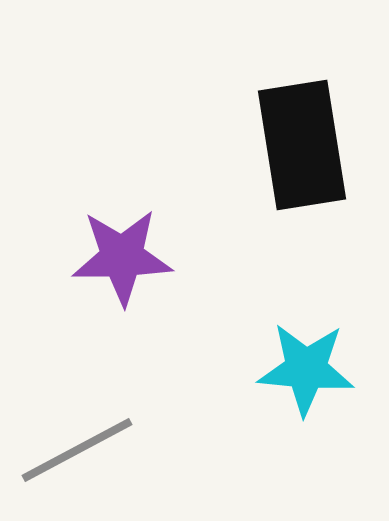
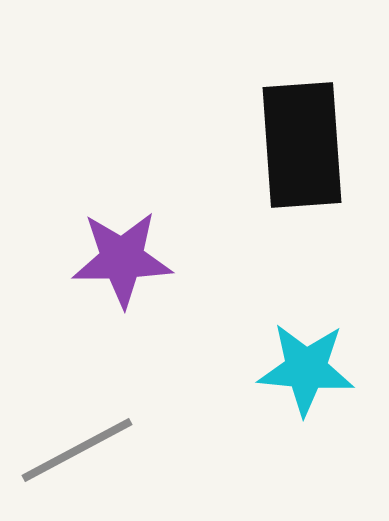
black rectangle: rotated 5 degrees clockwise
purple star: moved 2 px down
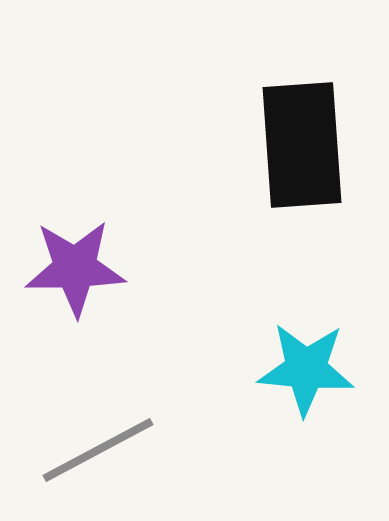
purple star: moved 47 px left, 9 px down
gray line: moved 21 px right
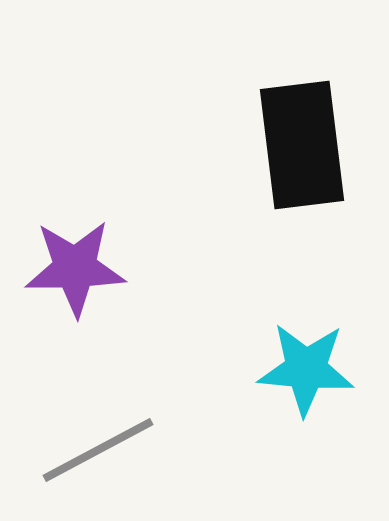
black rectangle: rotated 3 degrees counterclockwise
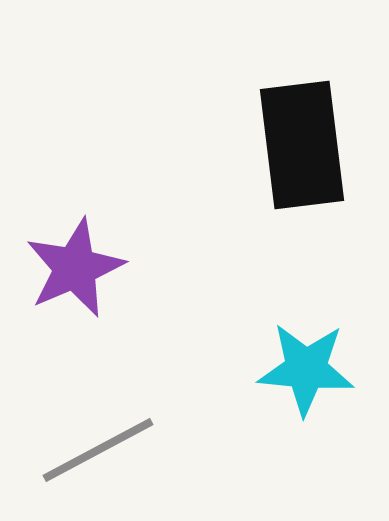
purple star: rotated 22 degrees counterclockwise
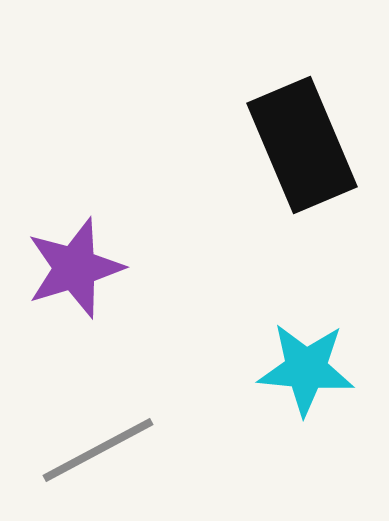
black rectangle: rotated 16 degrees counterclockwise
purple star: rotated 6 degrees clockwise
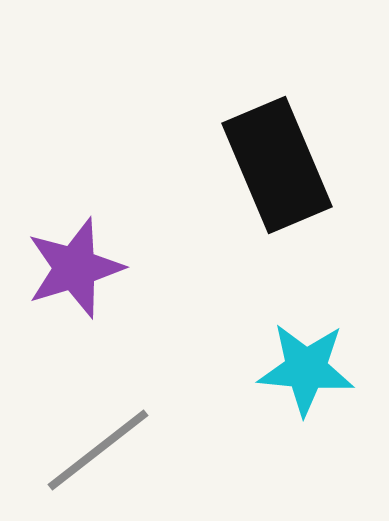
black rectangle: moved 25 px left, 20 px down
gray line: rotated 10 degrees counterclockwise
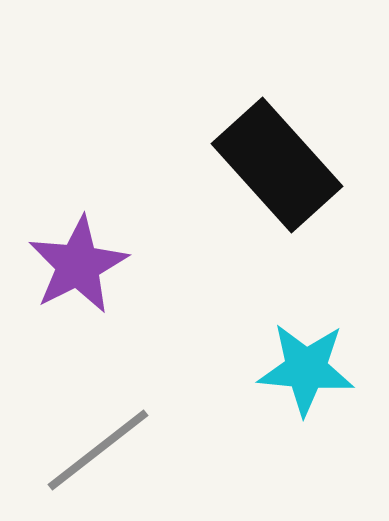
black rectangle: rotated 19 degrees counterclockwise
purple star: moved 3 px right, 3 px up; rotated 10 degrees counterclockwise
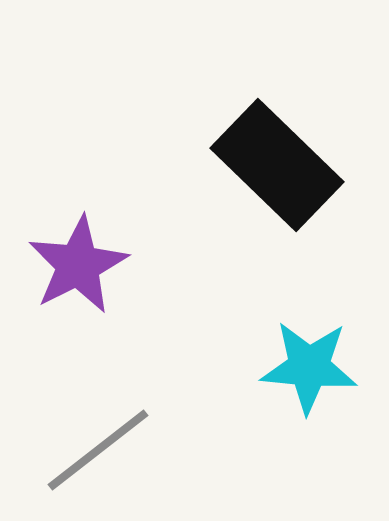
black rectangle: rotated 4 degrees counterclockwise
cyan star: moved 3 px right, 2 px up
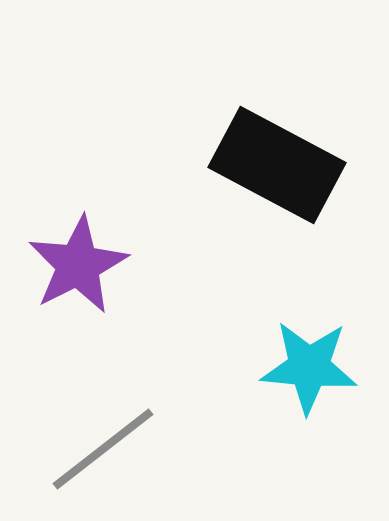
black rectangle: rotated 16 degrees counterclockwise
gray line: moved 5 px right, 1 px up
